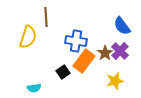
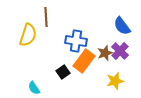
yellow semicircle: moved 2 px up
brown star: rotated 14 degrees clockwise
cyan semicircle: rotated 64 degrees clockwise
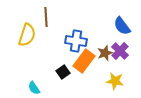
yellow semicircle: moved 1 px left
yellow star: rotated 24 degrees clockwise
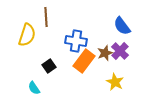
black square: moved 14 px left, 6 px up
yellow star: moved 1 px down; rotated 18 degrees clockwise
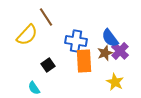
brown line: rotated 30 degrees counterclockwise
blue semicircle: moved 12 px left, 12 px down
yellow semicircle: rotated 25 degrees clockwise
orange rectangle: rotated 40 degrees counterclockwise
black square: moved 1 px left, 1 px up
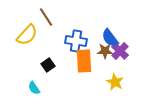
brown star: moved 2 px up; rotated 21 degrees clockwise
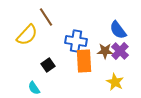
blue semicircle: moved 8 px right, 8 px up
